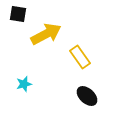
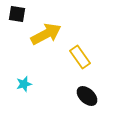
black square: moved 1 px left
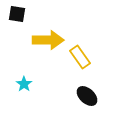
yellow arrow: moved 2 px right, 6 px down; rotated 28 degrees clockwise
cyan star: rotated 21 degrees counterclockwise
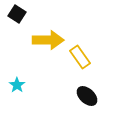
black square: rotated 24 degrees clockwise
cyan star: moved 7 px left, 1 px down
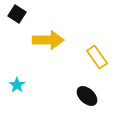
yellow rectangle: moved 17 px right
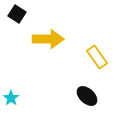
yellow arrow: moved 1 px up
cyan star: moved 6 px left, 13 px down
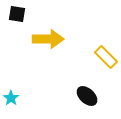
black square: rotated 24 degrees counterclockwise
yellow rectangle: moved 9 px right; rotated 10 degrees counterclockwise
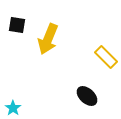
black square: moved 11 px down
yellow arrow: rotated 112 degrees clockwise
cyan star: moved 2 px right, 10 px down
